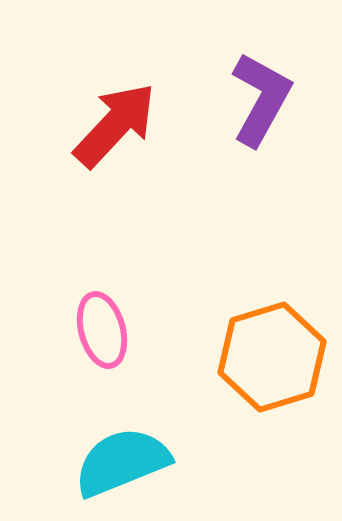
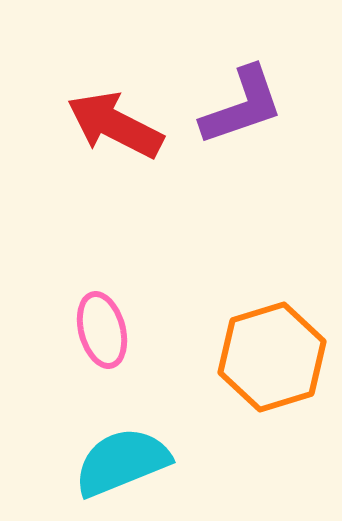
purple L-shape: moved 19 px left, 7 px down; rotated 42 degrees clockwise
red arrow: rotated 106 degrees counterclockwise
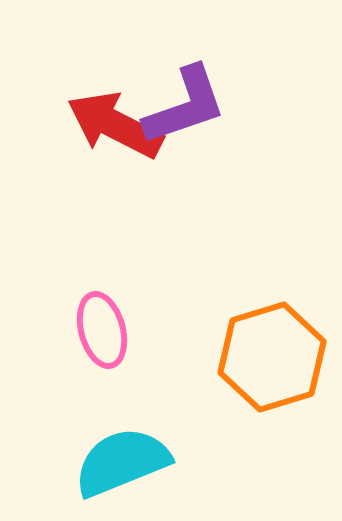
purple L-shape: moved 57 px left
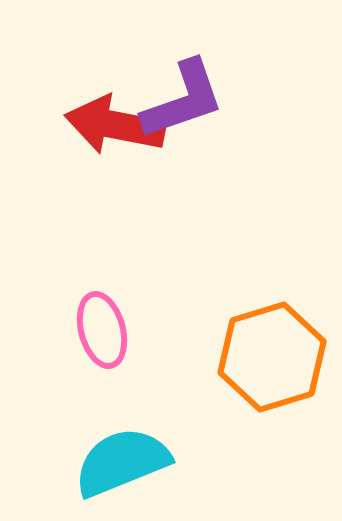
purple L-shape: moved 2 px left, 6 px up
red arrow: rotated 16 degrees counterclockwise
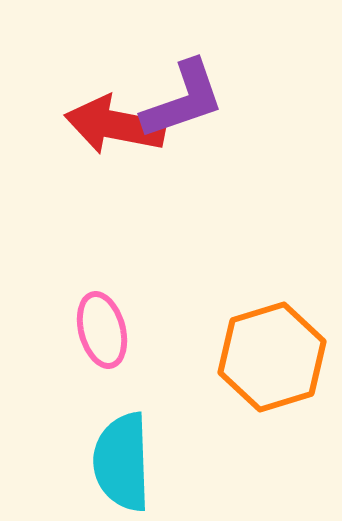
cyan semicircle: rotated 70 degrees counterclockwise
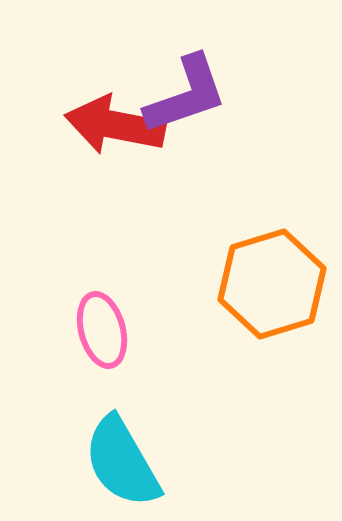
purple L-shape: moved 3 px right, 5 px up
orange hexagon: moved 73 px up
cyan semicircle: rotated 28 degrees counterclockwise
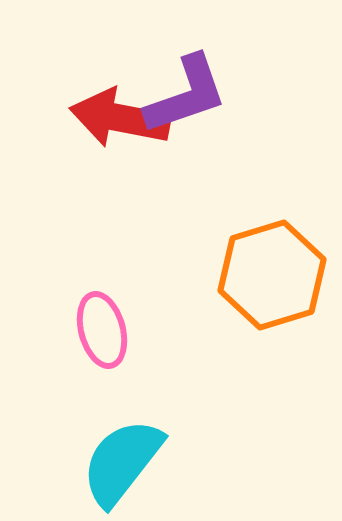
red arrow: moved 5 px right, 7 px up
orange hexagon: moved 9 px up
cyan semicircle: rotated 68 degrees clockwise
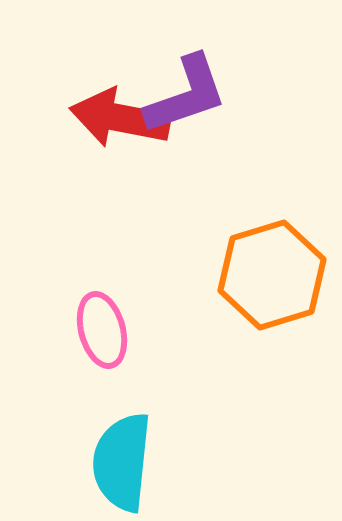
cyan semicircle: rotated 32 degrees counterclockwise
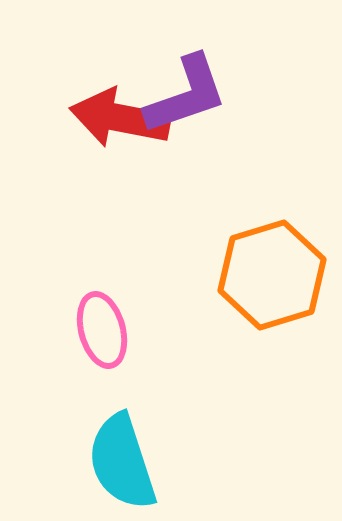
cyan semicircle: rotated 24 degrees counterclockwise
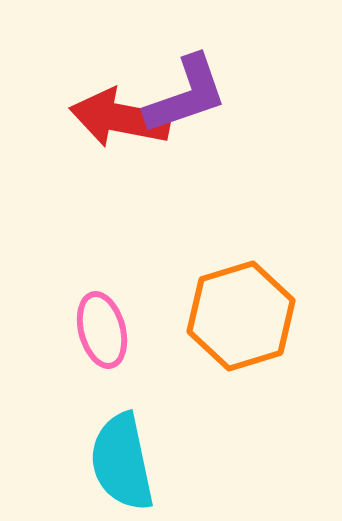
orange hexagon: moved 31 px left, 41 px down
cyan semicircle: rotated 6 degrees clockwise
